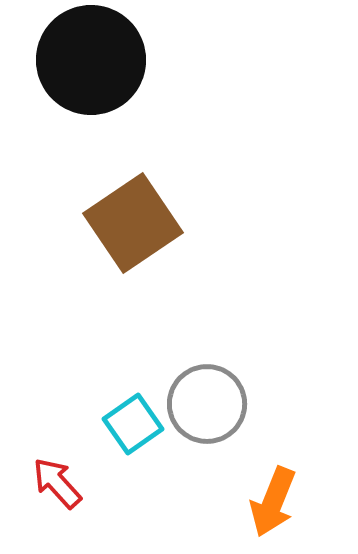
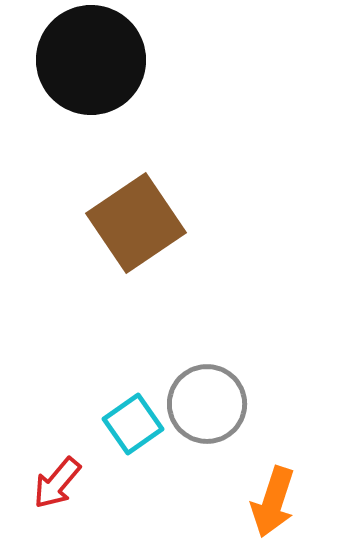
brown square: moved 3 px right
red arrow: rotated 98 degrees counterclockwise
orange arrow: rotated 4 degrees counterclockwise
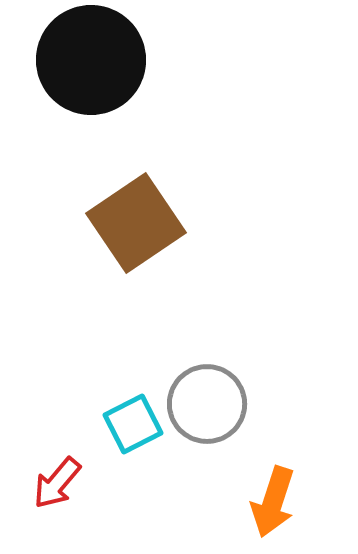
cyan square: rotated 8 degrees clockwise
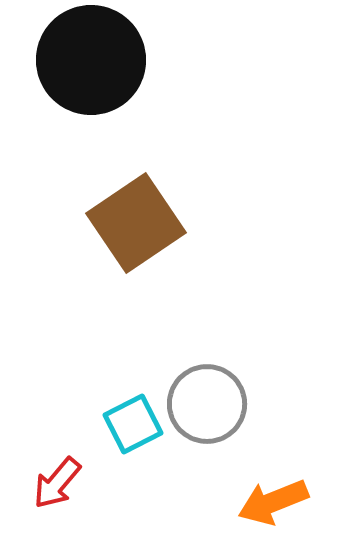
orange arrow: rotated 50 degrees clockwise
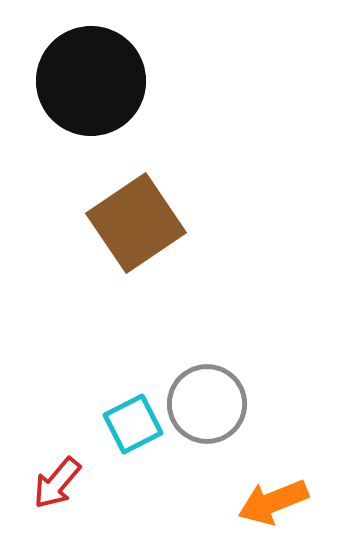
black circle: moved 21 px down
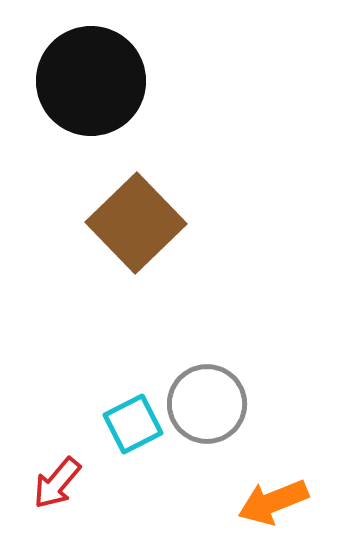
brown square: rotated 10 degrees counterclockwise
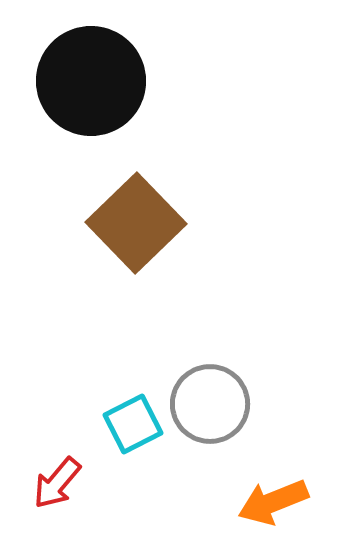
gray circle: moved 3 px right
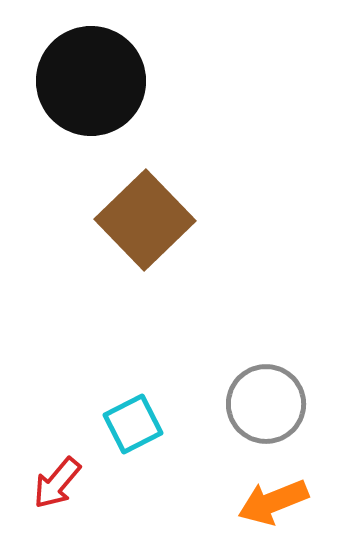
brown square: moved 9 px right, 3 px up
gray circle: moved 56 px right
